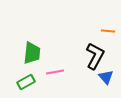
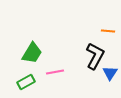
green trapezoid: rotated 25 degrees clockwise
blue triangle: moved 4 px right, 4 px up; rotated 14 degrees clockwise
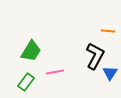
green trapezoid: moved 1 px left, 2 px up
green rectangle: rotated 24 degrees counterclockwise
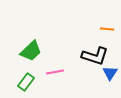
orange line: moved 1 px left, 2 px up
green trapezoid: rotated 15 degrees clockwise
black L-shape: rotated 80 degrees clockwise
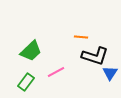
orange line: moved 26 px left, 8 px down
pink line: moved 1 px right; rotated 18 degrees counterclockwise
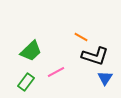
orange line: rotated 24 degrees clockwise
blue triangle: moved 5 px left, 5 px down
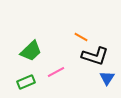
blue triangle: moved 2 px right
green rectangle: rotated 30 degrees clockwise
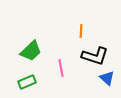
orange line: moved 6 px up; rotated 64 degrees clockwise
pink line: moved 5 px right, 4 px up; rotated 72 degrees counterclockwise
blue triangle: rotated 21 degrees counterclockwise
green rectangle: moved 1 px right
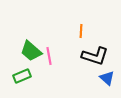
green trapezoid: rotated 85 degrees clockwise
pink line: moved 12 px left, 12 px up
green rectangle: moved 5 px left, 6 px up
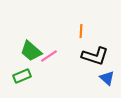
pink line: rotated 66 degrees clockwise
